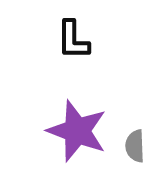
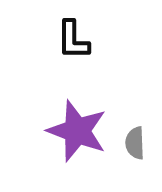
gray semicircle: moved 3 px up
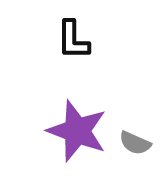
gray semicircle: rotated 64 degrees counterclockwise
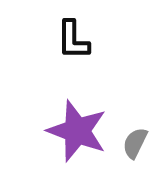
gray semicircle: rotated 92 degrees clockwise
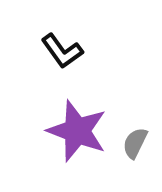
black L-shape: moved 11 px left, 11 px down; rotated 36 degrees counterclockwise
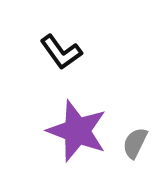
black L-shape: moved 1 px left, 1 px down
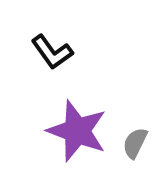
black L-shape: moved 9 px left
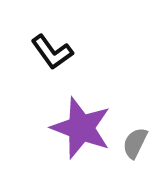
purple star: moved 4 px right, 3 px up
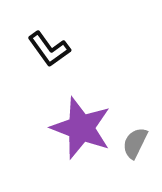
black L-shape: moved 3 px left, 3 px up
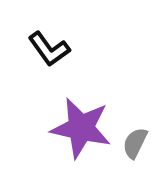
purple star: rotated 8 degrees counterclockwise
